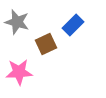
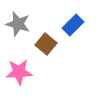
gray star: moved 1 px right, 2 px down
brown square: rotated 25 degrees counterclockwise
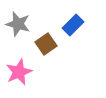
brown square: rotated 15 degrees clockwise
pink star: rotated 20 degrees counterclockwise
